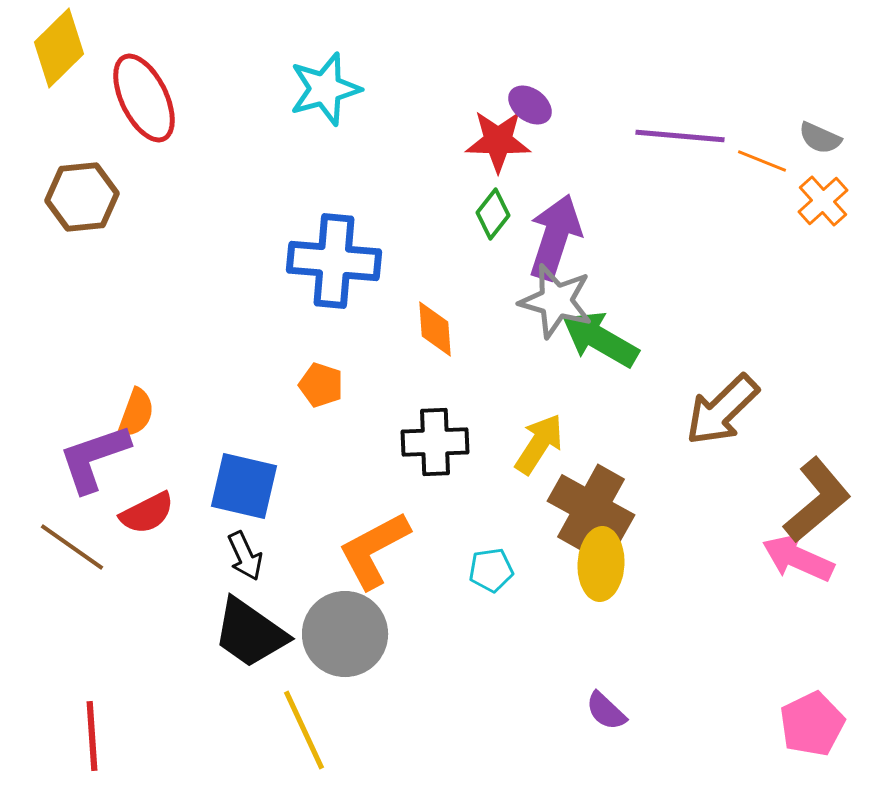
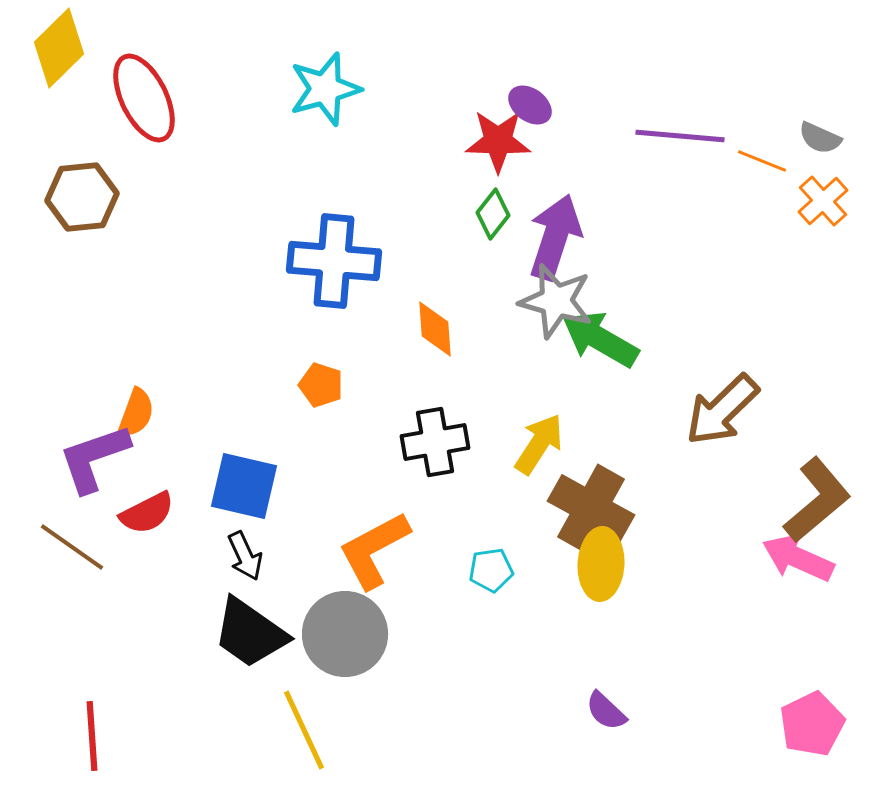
black cross: rotated 8 degrees counterclockwise
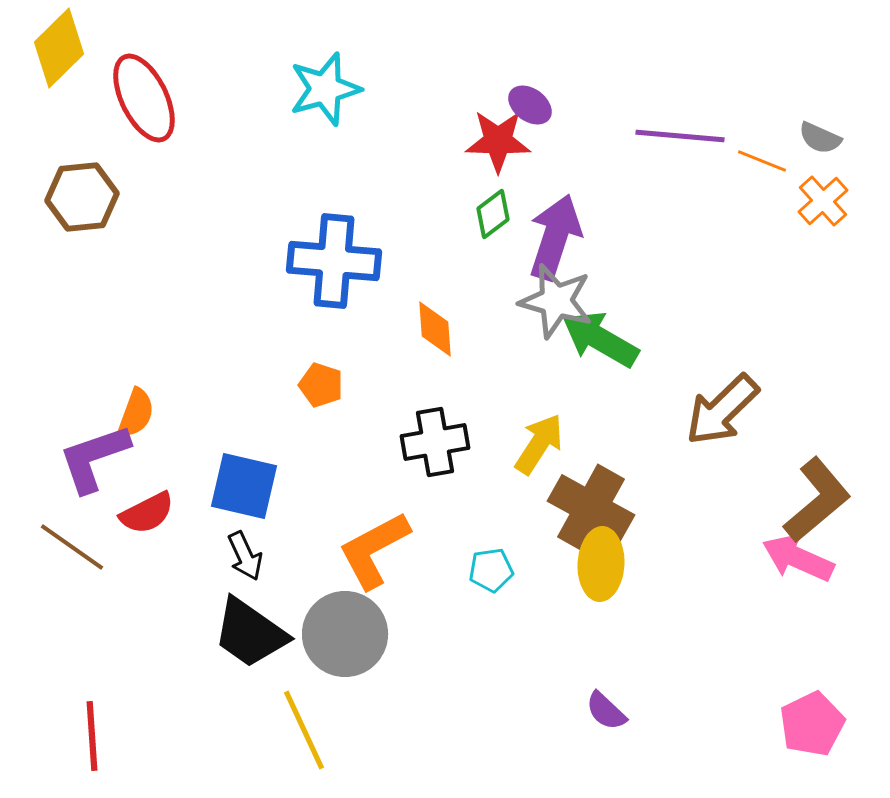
green diamond: rotated 15 degrees clockwise
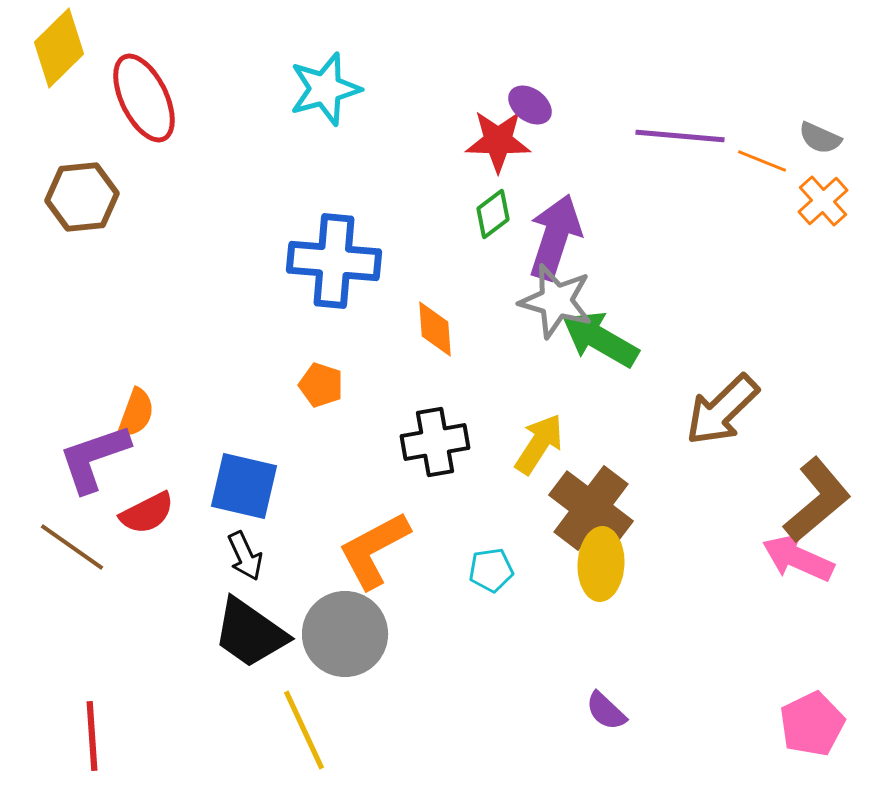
brown cross: rotated 8 degrees clockwise
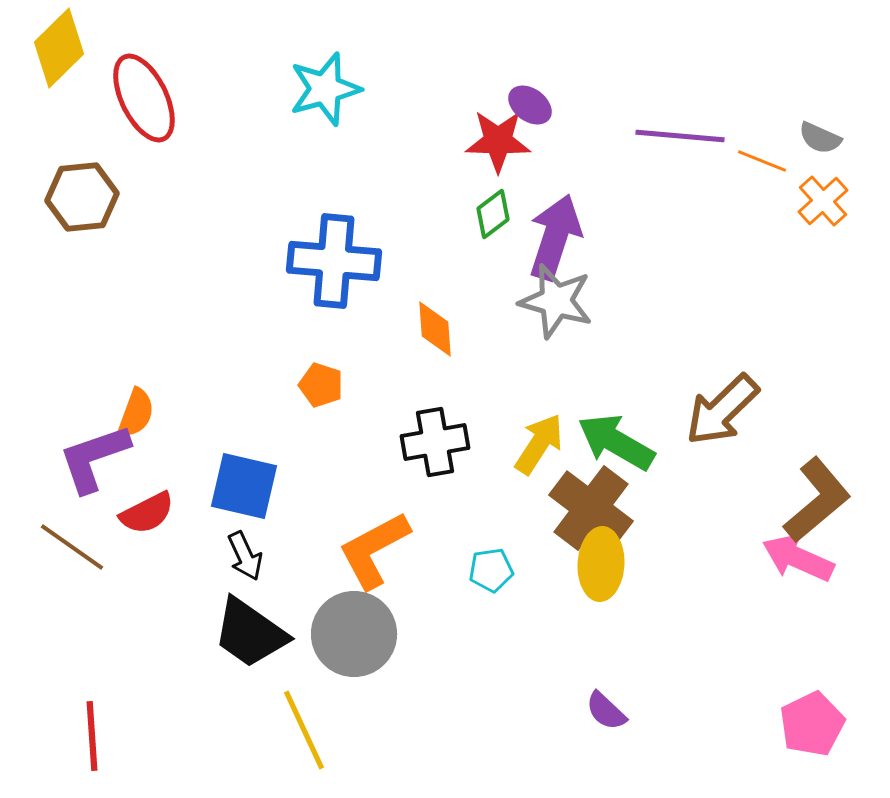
green arrow: moved 16 px right, 103 px down
gray circle: moved 9 px right
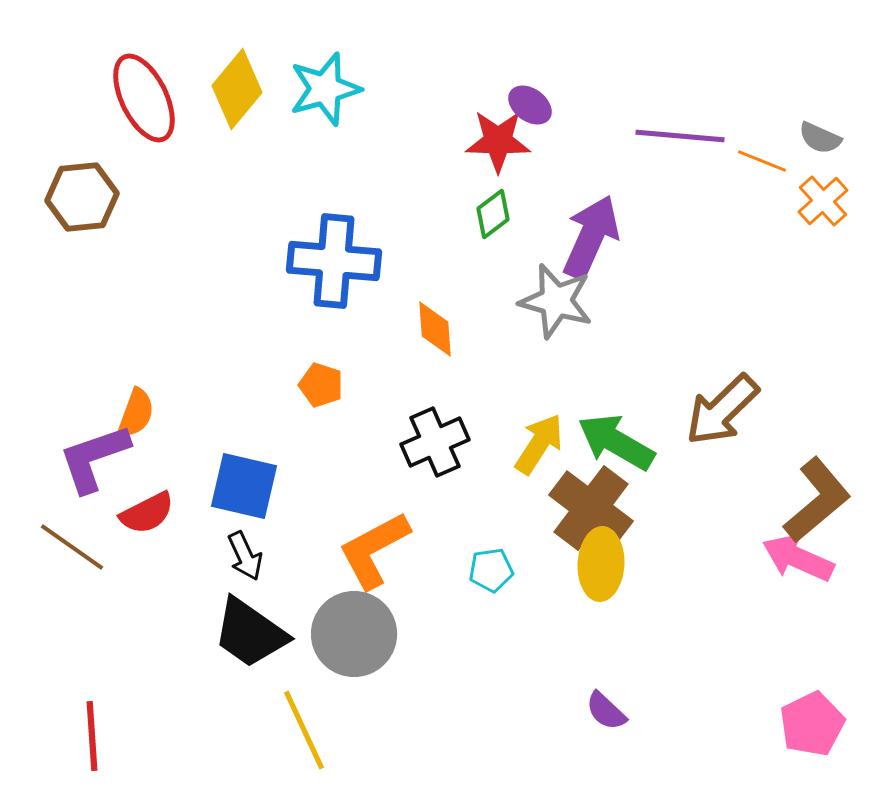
yellow diamond: moved 178 px right, 41 px down; rotated 6 degrees counterclockwise
purple arrow: moved 36 px right; rotated 6 degrees clockwise
black cross: rotated 14 degrees counterclockwise
